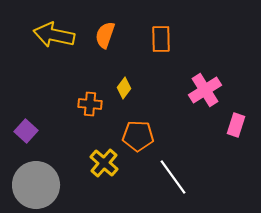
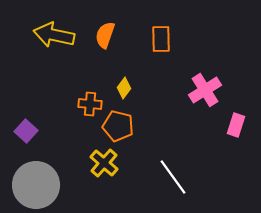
orange pentagon: moved 20 px left, 10 px up; rotated 12 degrees clockwise
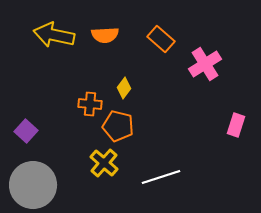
orange semicircle: rotated 112 degrees counterclockwise
orange rectangle: rotated 48 degrees counterclockwise
pink cross: moved 26 px up
white line: moved 12 px left; rotated 72 degrees counterclockwise
gray circle: moved 3 px left
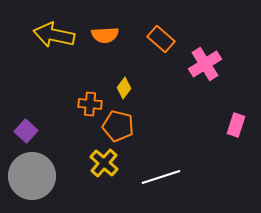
gray circle: moved 1 px left, 9 px up
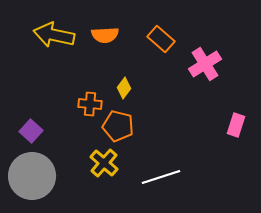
purple square: moved 5 px right
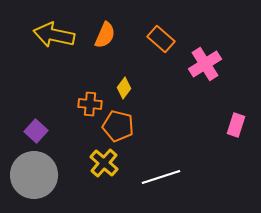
orange semicircle: rotated 64 degrees counterclockwise
purple square: moved 5 px right
gray circle: moved 2 px right, 1 px up
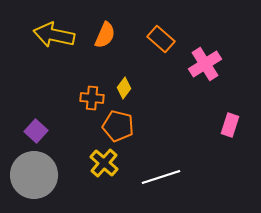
orange cross: moved 2 px right, 6 px up
pink rectangle: moved 6 px left
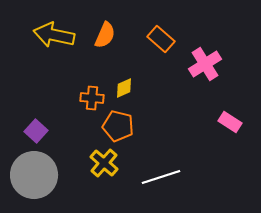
yellow diamond: rotated 30 degrees clockwise
pink rectangle: moved 3 px up; rotated 75 degrees counterclockwise
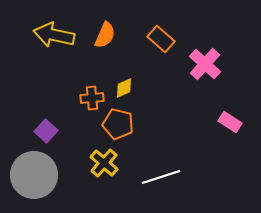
pink cross: rotated 16 degrees counterclockwise
orange cross: rotated 10 degrees counterclockwise
orange pentagon: moved 2 px up
purple square: moved 10 px right
